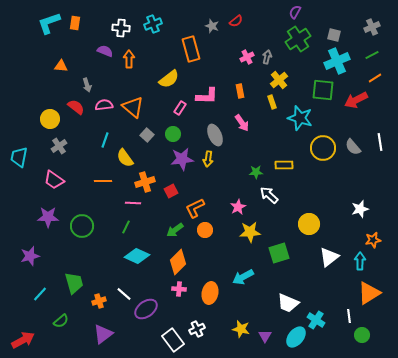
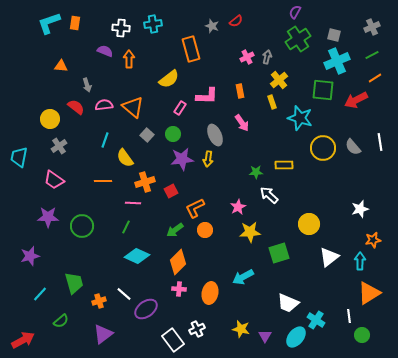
cyan cross at (153, 24): rotated 12 degrees clockwise
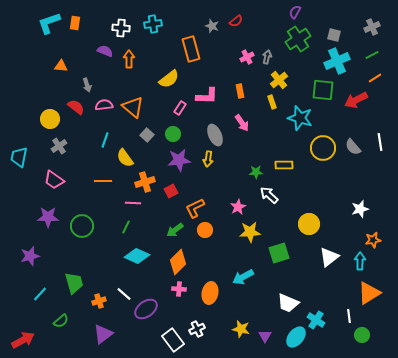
purple star at (182, 159): moved 3 px left, 1 px down
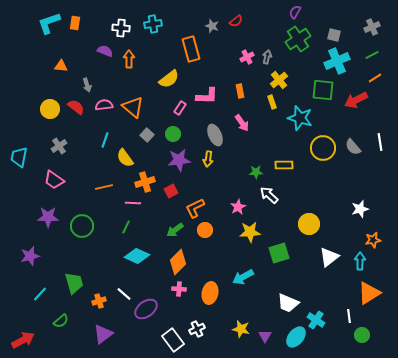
yellow circle at (50, 119): moved 10 px up
orange line at (103, 181): moved 1 px right, 6 px down; rotated 12 degrees counterclockwise
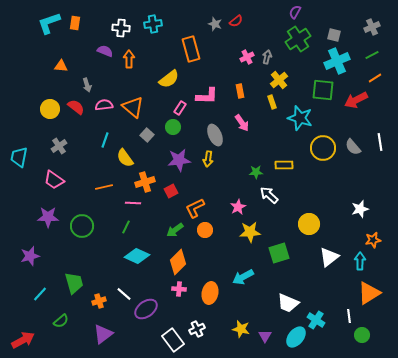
gray star at (212, 26): moved 3 px right, 2 px up
green circle at (173, 134): moved 7 px up
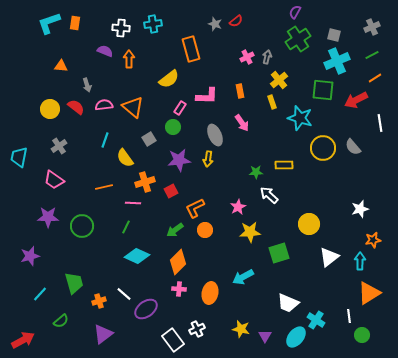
gray square at (147, 135): moved 2 px right, 4 px down; rotated 16 degrees clockwise
white line at (380, 142): moved 19 px up
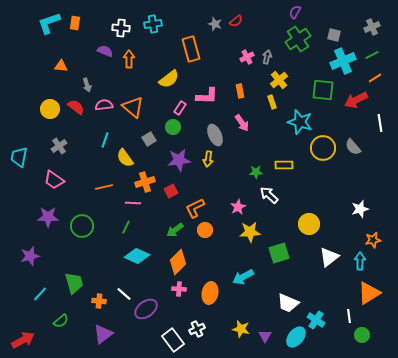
cyan cross at (337, 61): moved 6 px right
cyan star at (300, 118): moved 4 px down
orange cross at (99, 301): rotated 24 degrees clockwise
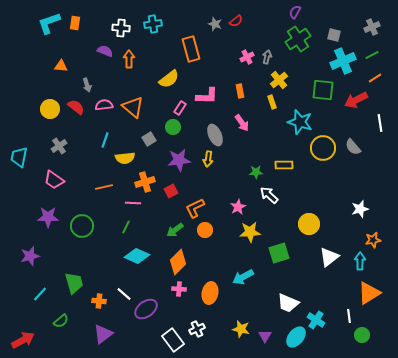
yellow semicircle at (125, 158): rotated 60 degrees counterclockwise
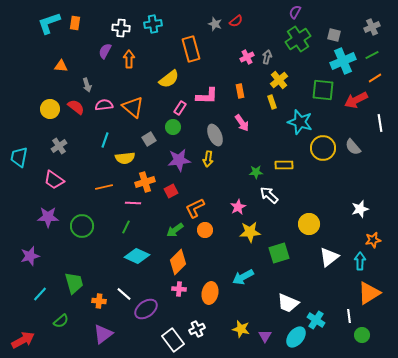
purple semicircle at (105, 51): rotated 84 degrees counterclockwise
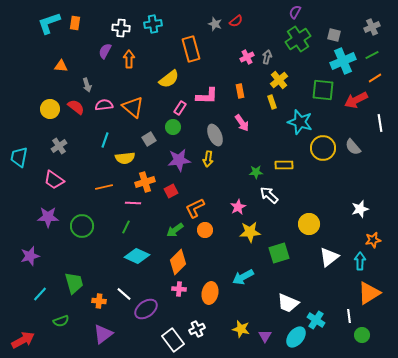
green semicircle at (61, 321): rotated 21 degrees clockwise
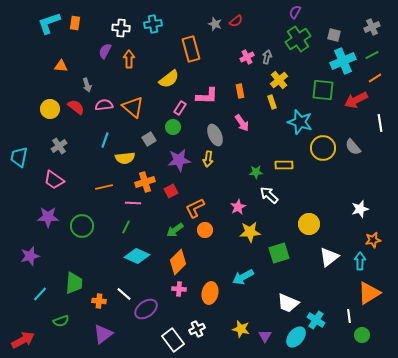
green trapezoid at (74, 283): rotated 20 degrees clockwise
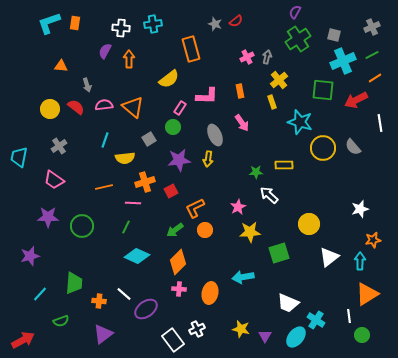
cyan arrow at (243, 277): rotated 20 degrees clockwise
orange triangle at (369, 293): moved 2 px left, 1 px down
